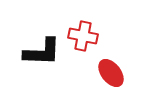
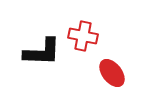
red ellipse: moved 1 px right
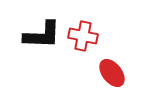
black L-shape: moved 17 px up
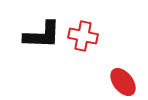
red ellipse: moved 11 px right, 9 px down
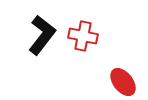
black L-shape: rotated 54 degrees counterclockwise
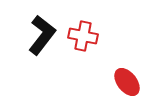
red ellipse: moved 4 px right
